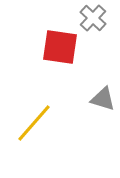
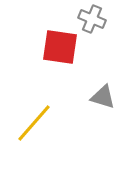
gray cross: moved 1 px left, 1 px down; rotated 20 degrees counterclockwise
gray triangle: moved 2 px up
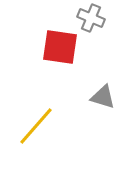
gray cross: moved 1 px left, 1 px up
yellow line: moved 2 px right, 3 px down
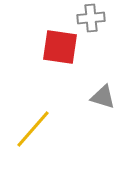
gray cross: rotated 28 degrees counterclockwise
yellow line: moved 3 px left, 3 px down
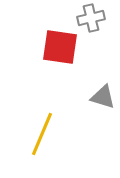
gray cross: rotated 8 degrees counterclockwise
yellow line: moved 9 px right, 5 px down; rotated 18 degrees counterclockwise
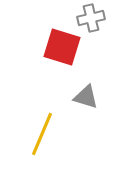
red square: moved 2 px right; rotated 9 degrees clockwise
gray triangle: moved 17 px left
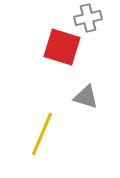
gray cross: moved 3 px left
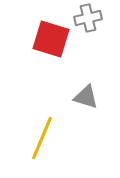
red square: moved 11 px left, 8 px up
yellow line: moved 4 px down
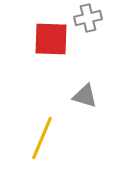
red square: rotated 15 degrees counterclockwise
gray triangle: moved 1 px left, 1 px up
